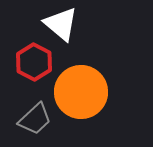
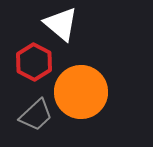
gray trapezoid: moved 1 px right, 4 px up
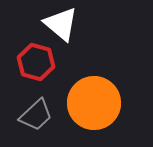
red hexagon: moved 2 px right; rotated 12 degrees counterclockwise
orange circle: moved 13 px right, 11 px down
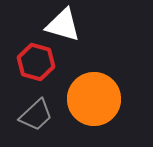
white triangle: moved 2 px right, 1 px down; rotated 24 degrees counterclockwise
orange circle: moved 4 px up
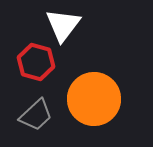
white triangle: rotated 51 degrees clockwise
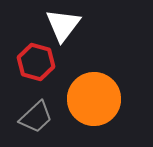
gray trapezoid: moved 2 px down
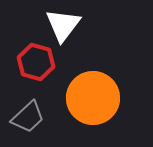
orange circle: moved 1 px left, 1 px up
gray trapezoid: moved 8 px left
